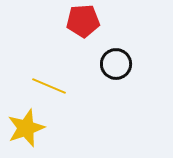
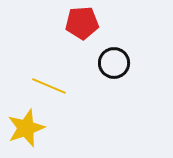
red pentagon: moved 1 px left, 2 px down
black circle: moved 2 px left, 1 px up
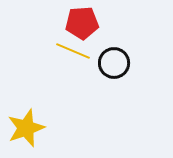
yellow line: moved 24 px right, 35 px up
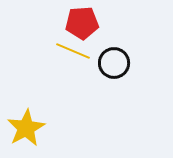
yellow star: rotated 9 degrees counterclockwise
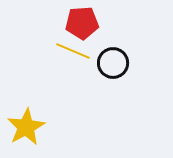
black circle: moved 1 px left
yellow star: moved 1 px up
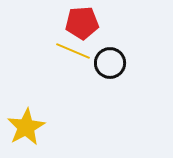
black circle: moved 3 px left
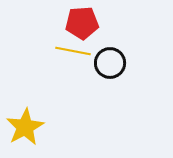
yellow line: rotated 12 degrees counterclockwise
yellow star: moved 1 px left
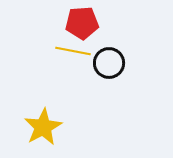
black circle: moved 1 px left
yellow star: moved 18 px right
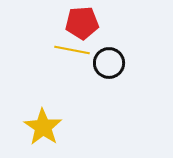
yellow line: moved 1 px left, 1 px up
yellow star: rotated 9 degrees counterclockwise
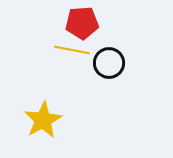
yellow star: moved 7 px up; rotated 9 degrees clockwise
